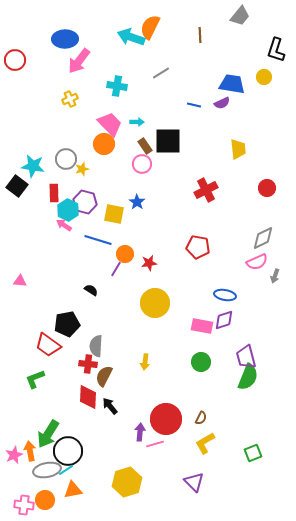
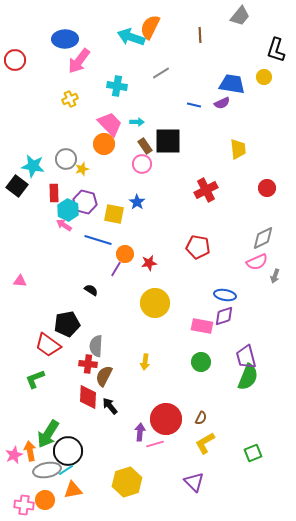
purple diamond at (224, 320): moved 4 px up
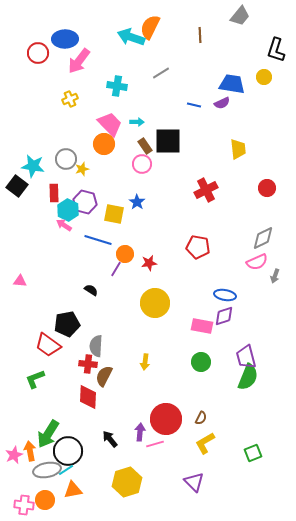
red circle at (15, 60): moved 23 px right, 7 px up
black arrow at (110, 406): moved 33 px down
